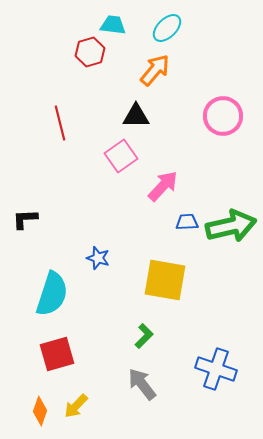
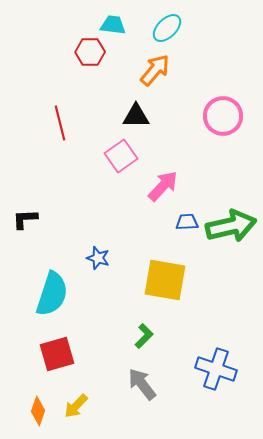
red hexagon: rotated 16 degrees clockwise
orange diamond: moved 2 px left
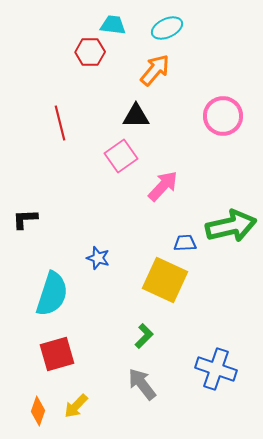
cyan ellipse: rotated 20 degrees clockwise
blue trapezoid: moved 2 px left, 21 px down
yellow square: rotated 15 degrees clockwise
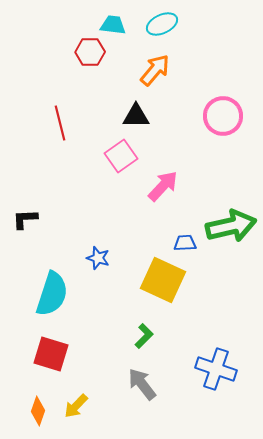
cyan ellipse: moved 5 px left, 4 px up
yellow square: moved 2 px left
red square: moved 6 px left; rotated 33 degrees clockwise
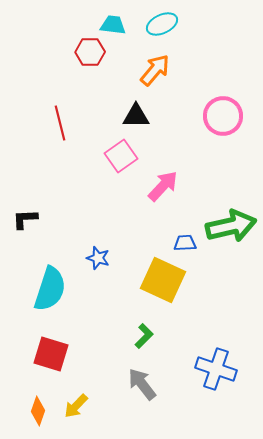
cyan semicircle: moved 2 px left, 5 px up
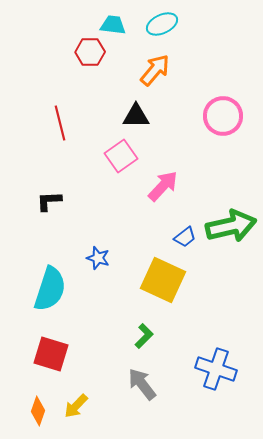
black L-shape: moved 24 px right, 18 px up
blue trapezoid: moved 6 px up; rotated 145 degrees clockwise
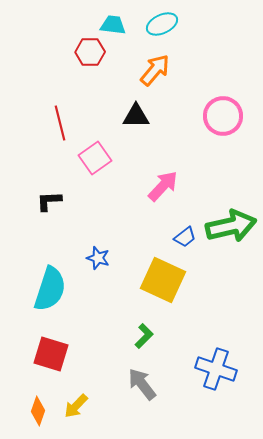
pink square: moved 26 px left, 2 px down
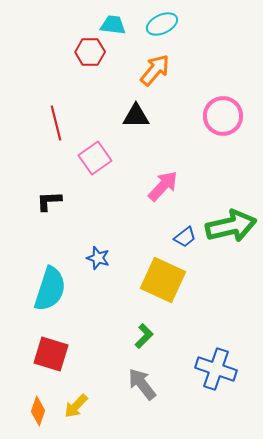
red line: moved 4 px left
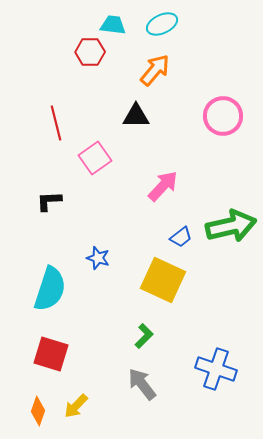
blue trapezoid: moved 4 px left
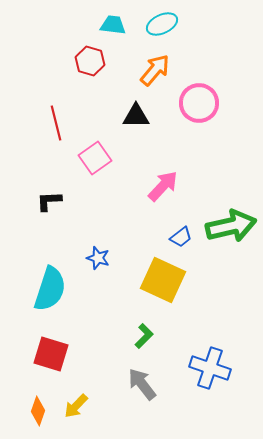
red hexagon: moved 9 px down; rotated 16 degrees clockwise
pink circle: moved 24 px left, 13 px up
blue cross: moved 6 px left, 1 px up
